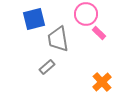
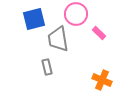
pink circle: moved 10 px left
gray rectangle: rotated 63 degrees counterclockwise
orange cross: moved 2 px up; rotated 24 degrees counterclockwise
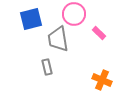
pink circle: moved 2 px left
blue square: moved 3 px left
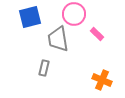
blue square: moved 1 px left, 2 px up
pink rectangle: moved 2 px left, 1 px down
gray rectangle: moved 3 px left, 1 px down; rotated 28 degrees clockwise
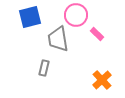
pink circle: moved 2 px right, 1 px down
orange cross: rotated 24 degrees clockwise
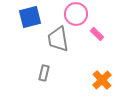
pink circle: moved 1 px up
gray rectangle: moved 5 px down
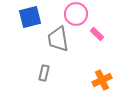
orange cross: rotated 18 degrees clockwise
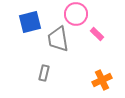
blue square: moved 5 px down
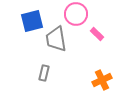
blue square: moved 2 px right, 1 px up
gray trapezoid: moved 2 px left
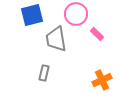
blue square: moved 6 px up
